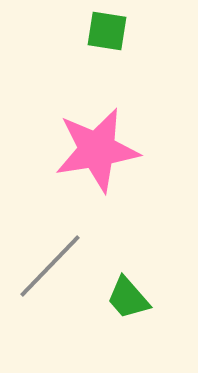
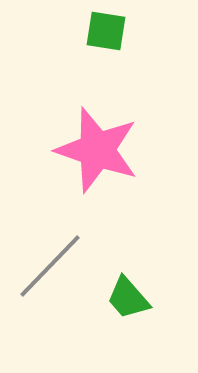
green square: moved 1 px left
pink star: rotated 28 degrees clockwise
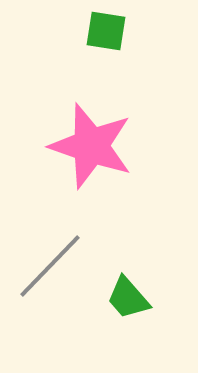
pink star: moved 6 px left, 4 px up
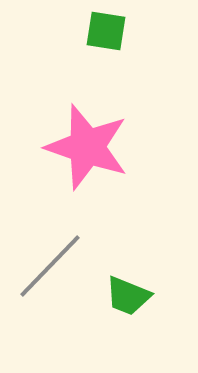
pink star: moved 4 px left, 1 px down
green trapezoid: moved 2 px up; rotated 27 degrees counterclockwise
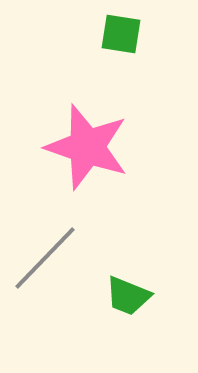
green square: moved 15 px right, 3 px down
gray line: moved 5 px left, 8 px up
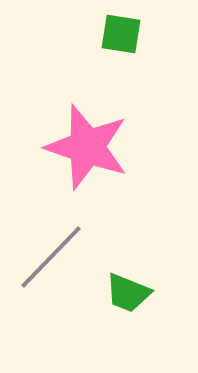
gray line: moved 6 px right, 1 px up
green trapezoid: moved 3 px up
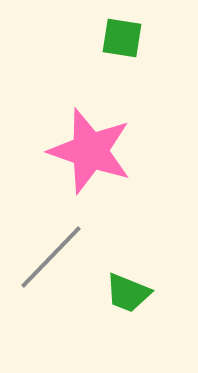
green square: moved 1 px right, 4 px down
pink star: moved 3 px right, 4 px down
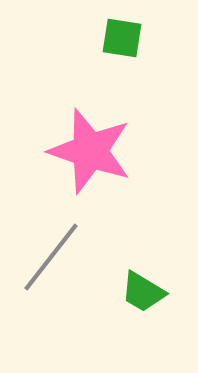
gray line: rotated 6 degrees counterclockwise
green trapezoid: moved 15 px right, 1 px up; rotated 9 degrees clockwise
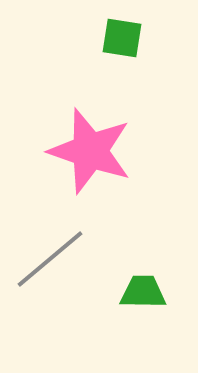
gray line: moved 1 px left, 2 px down; rotated 12 degrees clockwise
green trapezoid: rotated 150 degrees clockwise
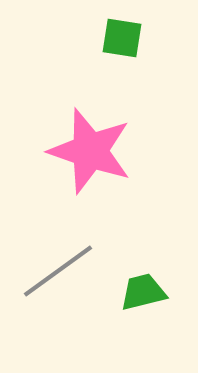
gray line: moved 8 px right, 12 px down; rotated 4 degrees clockwise
green trapezoid: rotated 15 degrees counterclockwise
